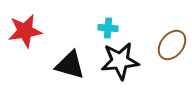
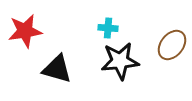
black triangle: moved 13 px left, 4 px down
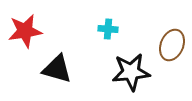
cyan cross: moved 1 px down
brown ellipse: rotated 16 degrees counterclockwise
black star: moved 11 px right, 11 px down
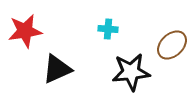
brown ellipse: rotated 24 degrees clockwise
black triangle: rotated 40 degrees counterclockwise
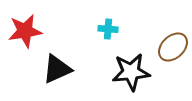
brown ellipse: moved 1 px right, 2 px down
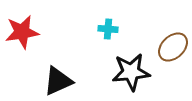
red star: moved 3 px left, 1 px down
black triangle: moved 1 px right, 12 px down
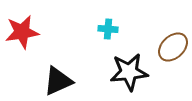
black star: moved 2 px left
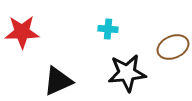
red star: rotated 8 degrees clockwise
brown ellipse: rotated 20 degrees clockwise
black star: moved 2 px left, 1 px down
